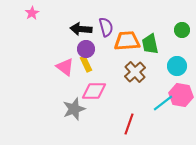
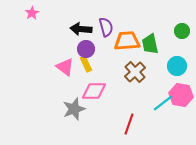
green circle: moved 1 px down
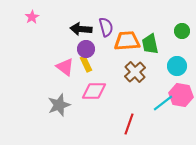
pink star: moved 4 px down
gray star: moved 15 px left, 4 px up
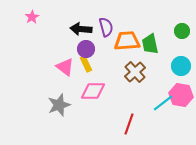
cyan circle: moved 4 px right
pink diamond: moved 1 px left
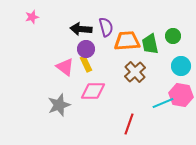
pink star: rotated 16 degrees clockwise
green circle: moved 9 px left, 5 px down
cyan line: rotated 15 degrees clockwise
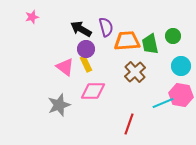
black arrow: rotated 25 degrees clockwise
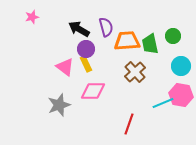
black arrow: moved 2 px left
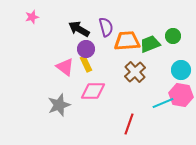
green trapezoid: rotated 80 degrees clockwise
cyan circle: moved 4 px down
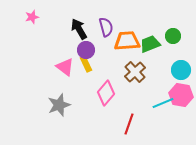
black arrow: rotated 30 degrees clockwise
purple circle: moved 1 px down
pink diamond: moved 13 px right, 2 px down; rotated 50 degrees counterclockwise
